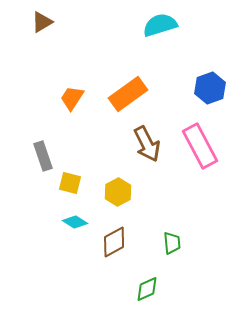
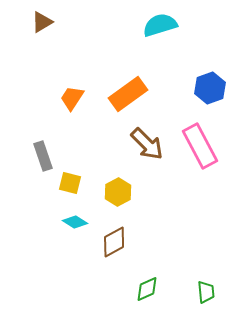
brown arrow: rotated 18 degrees counterclockwise
green trapezoid: moved 34 px right, 49 px down
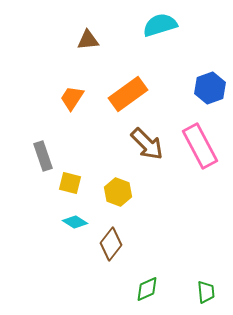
brown triangle: moved 46 px right, 18 px down; rotated 25 degrees clockwise
yellow hexagon: rotated 12 degrees counterclockwise
brown diamond: moved 3 px left, 2 px down; rotated 24 degrees counterclockwise
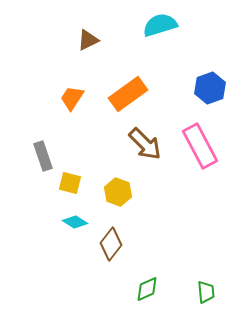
brown triangle: rotated 20 degrees counterclockwise
brown arrow: moved 2 px left
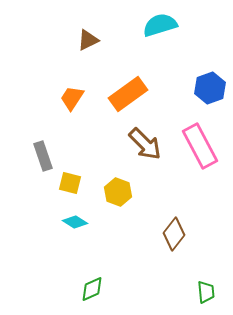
brown diamond: moved 63 px right, 10 px up
green diamond: moved 55 px left
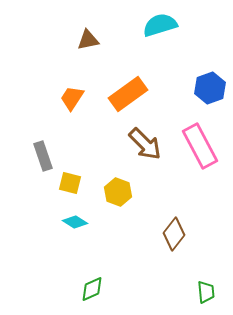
brown triangle: rotated 15 degrees clockwise
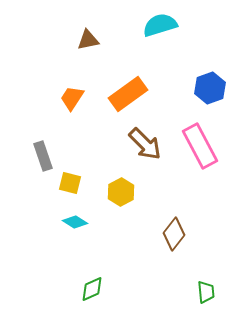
yellow hexagon: moved 3 px right; rotated 12 degrees clockwise
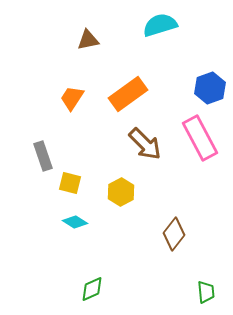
pink rectangle: moved 8 px up
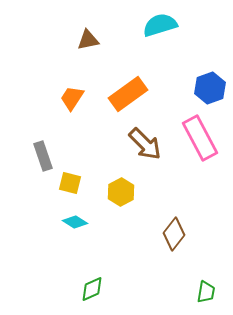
green trapezoid: rotated 15 degrees clockwise
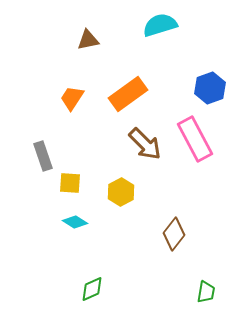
pink rectangle: moved 5 px left, 1 px down
yellow square: rotated 10 degrees counterclockwise
